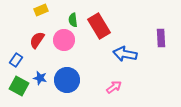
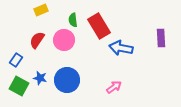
blue arrow: moved 4 px left, 6 px up
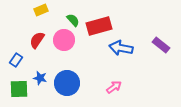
green semicircle: rotated 144 degrees clockwise
red rectangle: rotated 75 degrees counterclockwise
purple rectangle: moved 7 px down; rotated 48 degrees counterclockwise
blue circle: moved 3 px down
green square: moved 3 px down; rotated 30 degrees counterclockwise
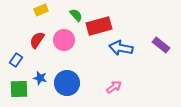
green semicircle: moved 3 px right, 5 px up
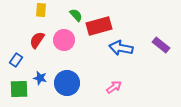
yellow rectangle: rotated 64 degrees counterclockwise
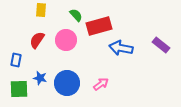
pink circle: moved 2 px right
blue rectangle: rotated 24 degrees counterclockwise
pink arrow: moved 13 px left, 3 px up
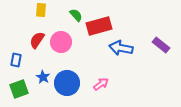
pink circle: moved 5 px left, 2 px down
blue star: moved 3 px right, 1 px up; rotated 16 degrees clockwise
green square: rotated 18 degrees counterclockwise
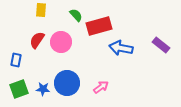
blue star: moved 12 px down; rotated 24 degrees counterclockwise
pink arrow: moved 3 px down
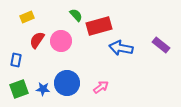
yellow rectangle: moved 14 px left, 7 px down; rotated 64 degrees clockwise
pink circle: moved 1 px up
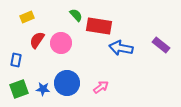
red rectangle: rotated 25 degrees clockwise
pink circle: moved 2 px down
